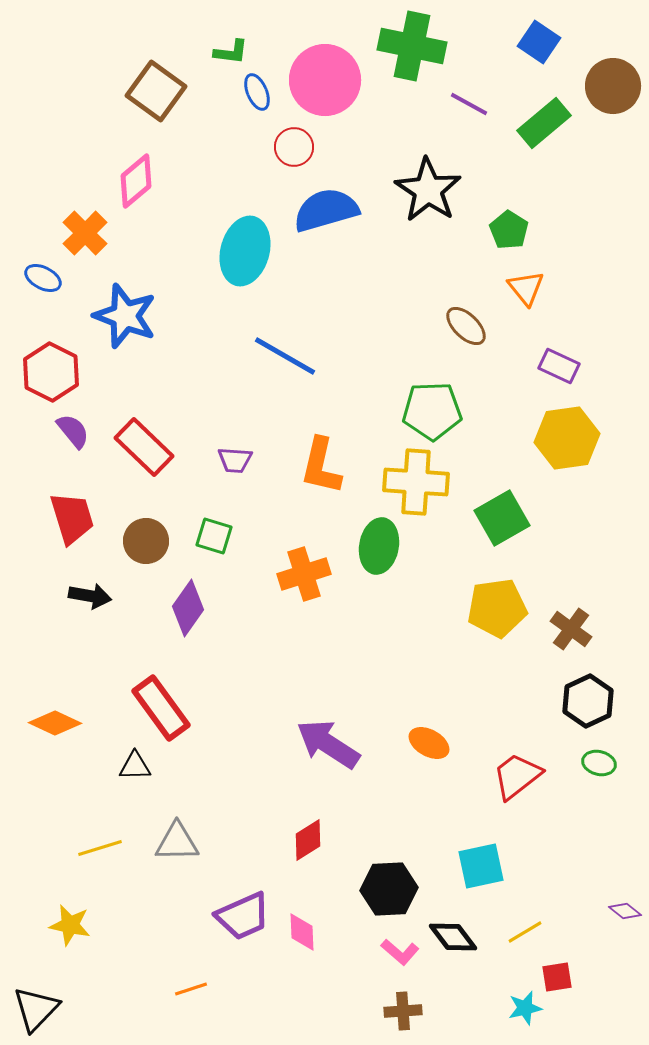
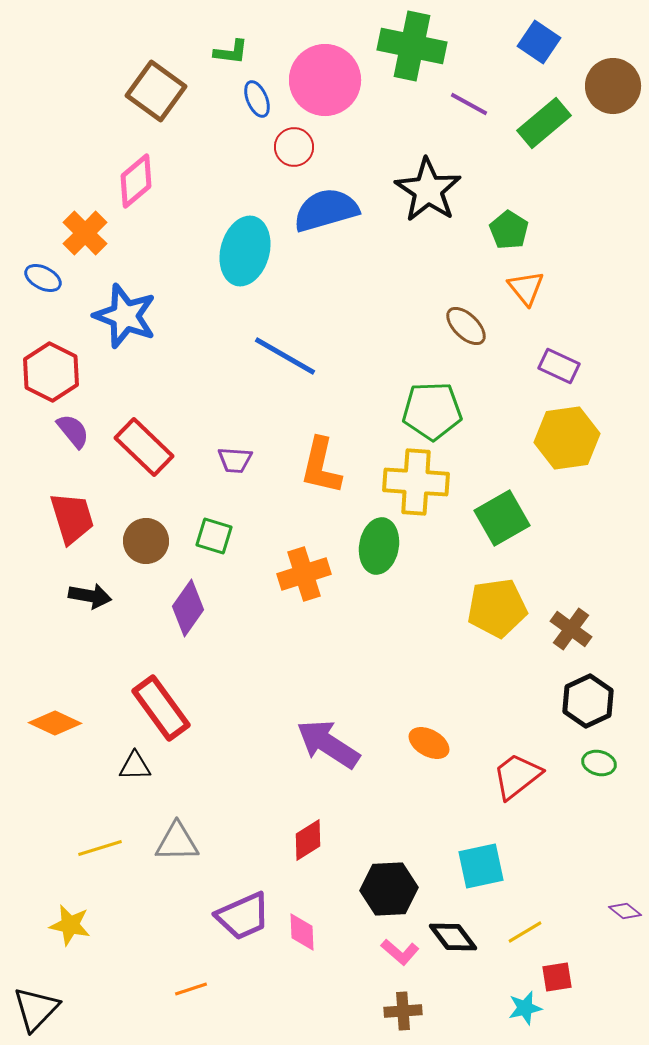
blue ellipse at (257, 92): moved 7 px down
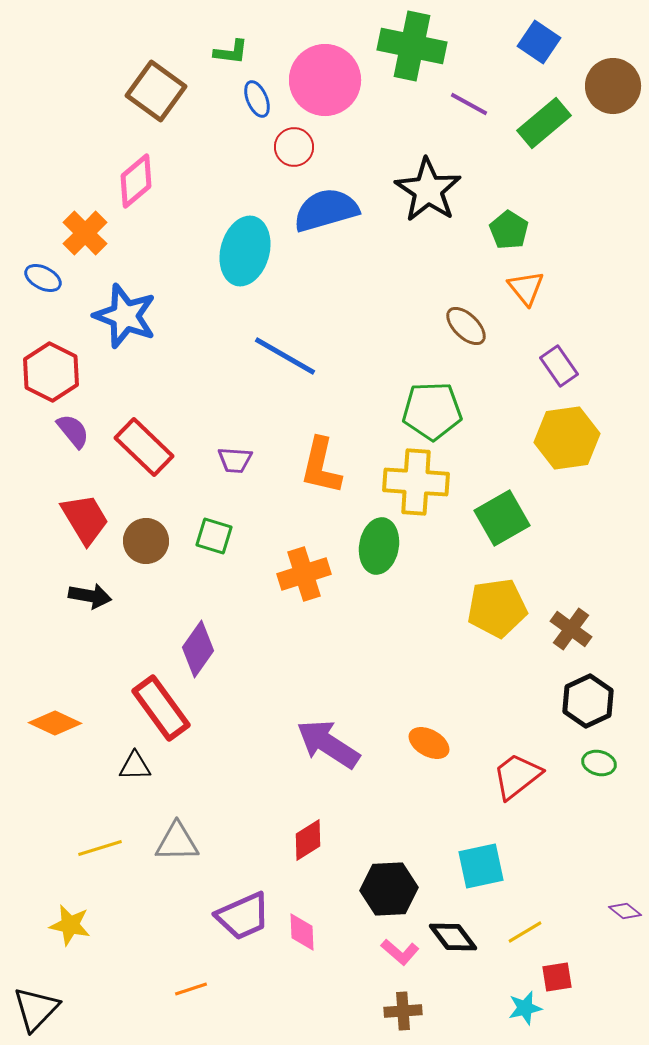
purple rectangle at (559, 366): rotated 30 degrees clockwise
red trapezoid at (72, 518): moved 13 px right, 1 px down; rotated 14 degrees counterclockwise
purple diamond at (188, 608): moved 10 px right, 41 px down
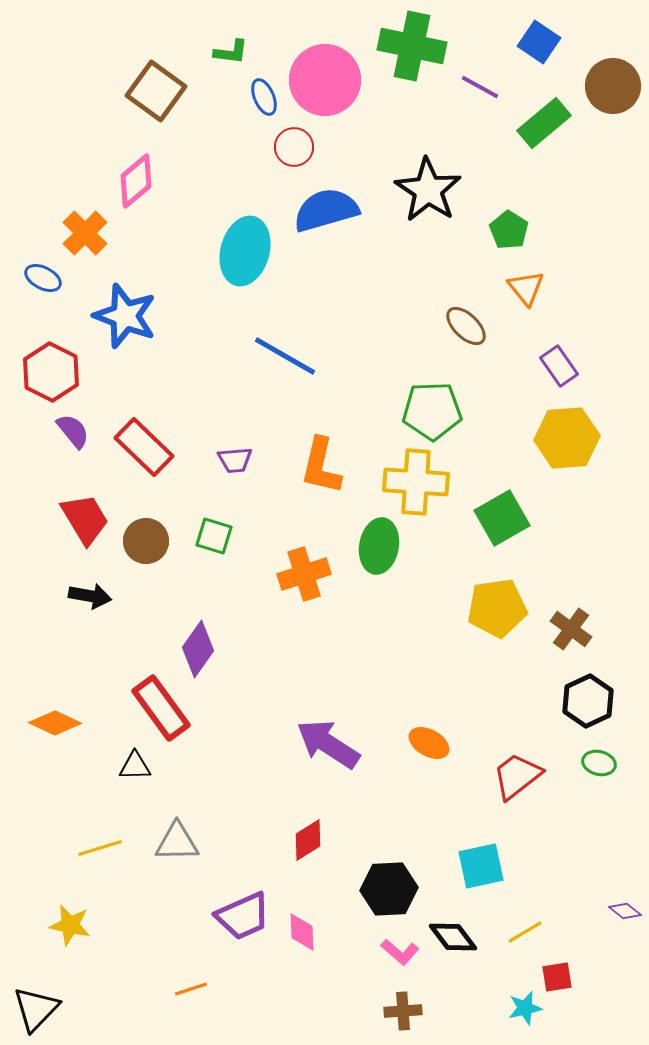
blue ellipse at (257, 99): moved 7 px right, 2 px up
purple line at (469, 104): moved 11 px right, 17 px up
yellow hexagon at (567, 438): rotated 4 degrees clockwise
purple trapezoid at (235, 460): rotated 9 degrees counterclockwise
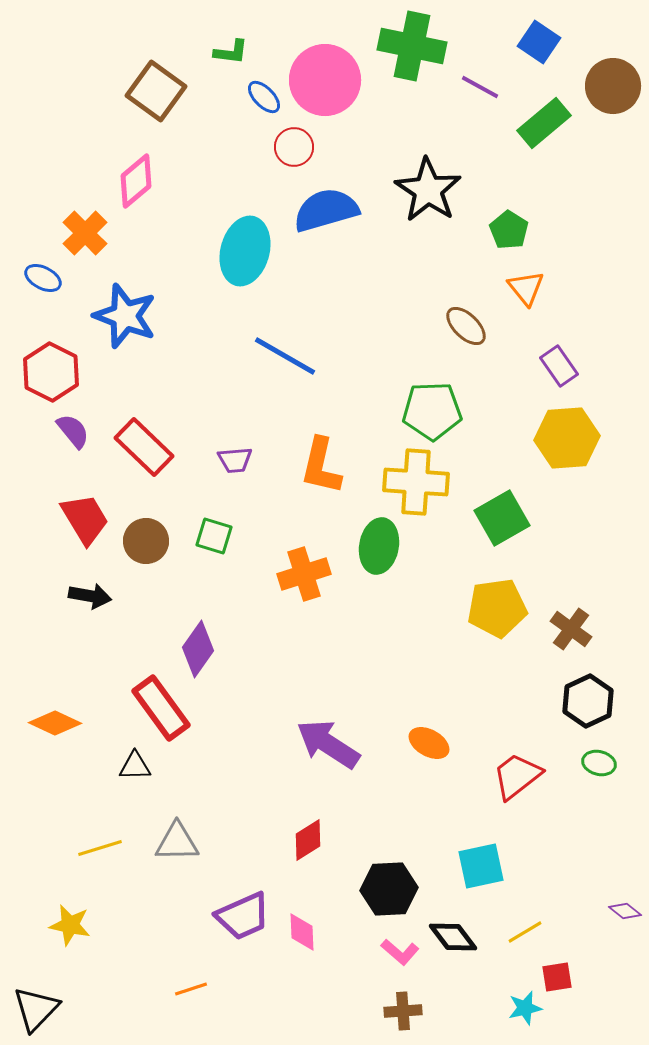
blue ellipse at (264, 97): rotated 21 degrees counterclockwise
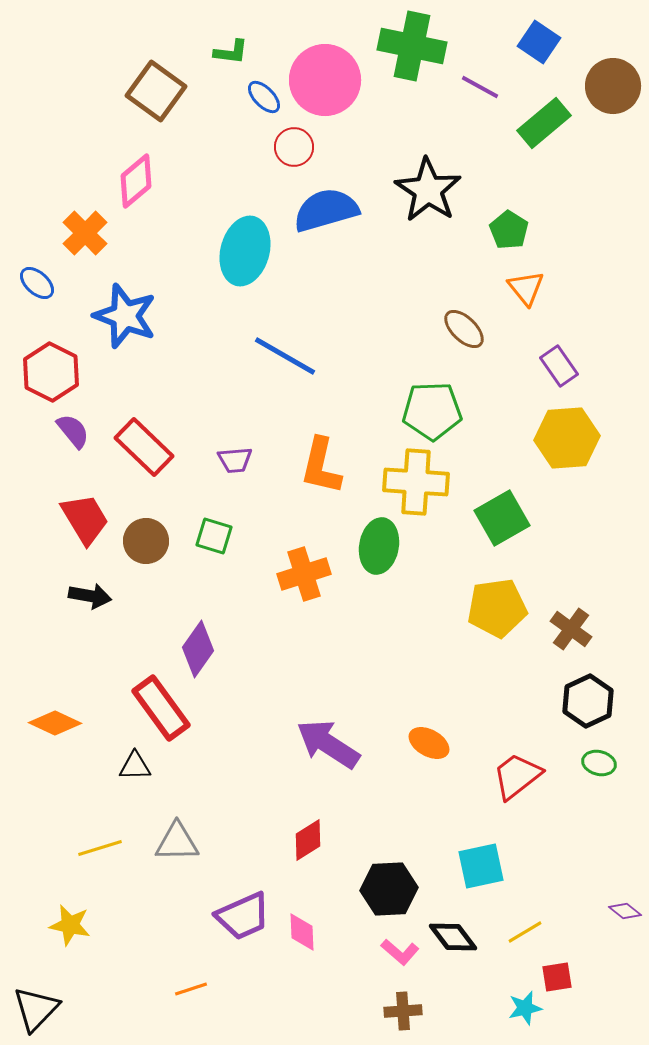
blue ellipse at (43, 278): moved 6 px left, 5 px down; rotated 15 degrees clockwise
brown ellipse at (466, 326): moved 2 px left, 3 px down
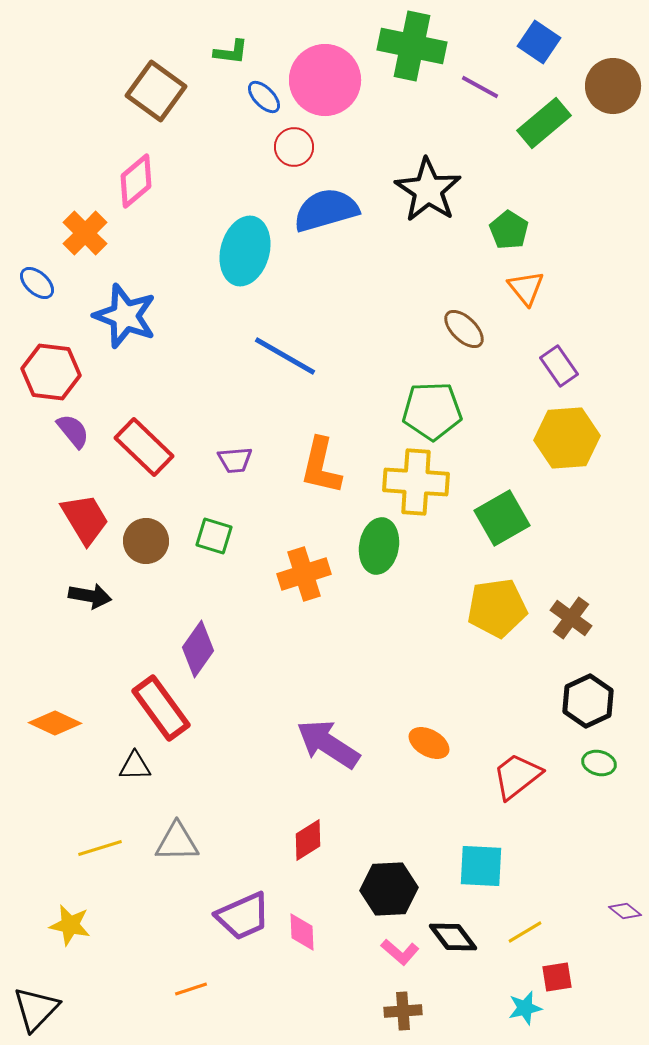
red hexagon at (51, 372): rotated 20 degrees counterclockwise
brown cross at (571, 629): moved 11 px up
cyan square at (481, 866): rotated 15 degrees clockwise
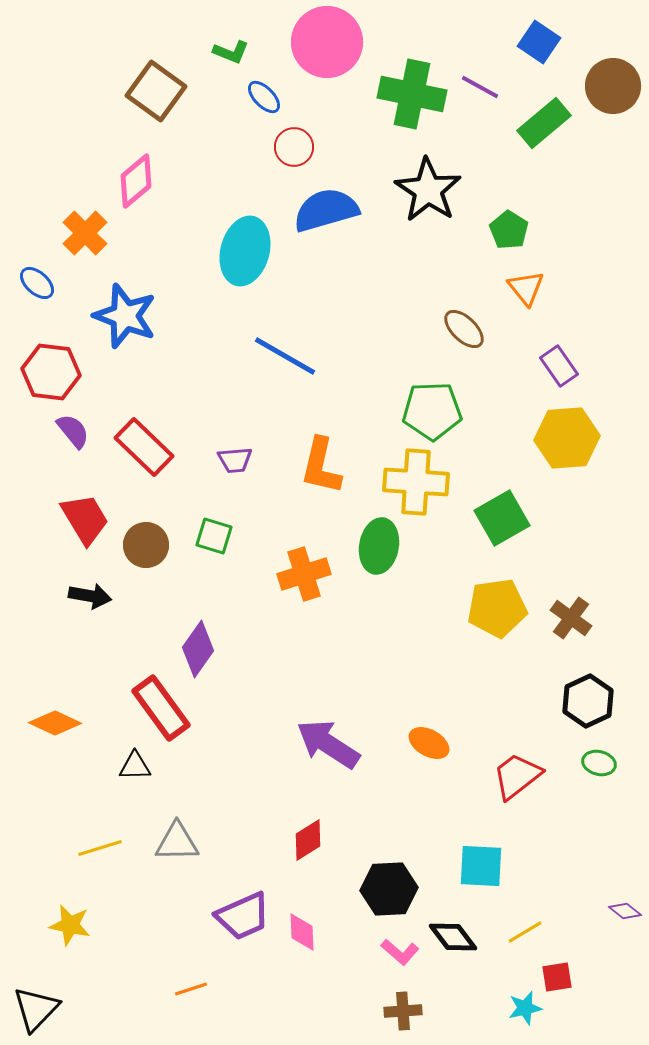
green cross at (412, 46): moved 48 px down
green L-shape at (231, 52): rotated 15 degrees clockwise
pink circle at (325, 80): moved 2 px right, 38 px up
brown circle at (146, 541): moved 4 px down
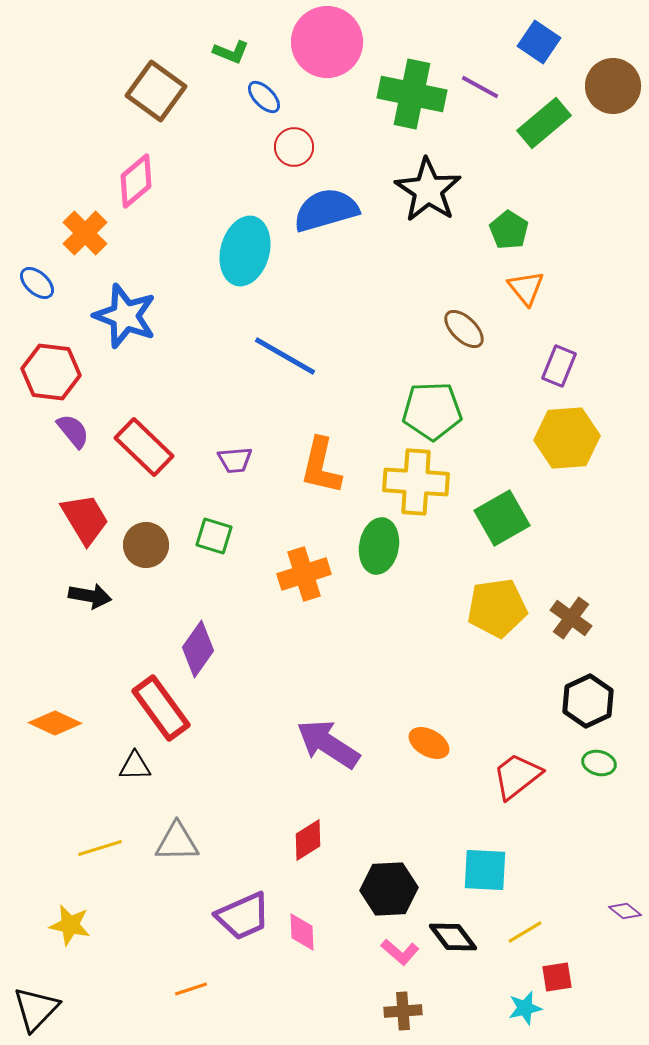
purple rectangle at (559, 366): rotated 57 degrees clockwise
cyan square at (481, 866): moved 4 px right, 4 px down
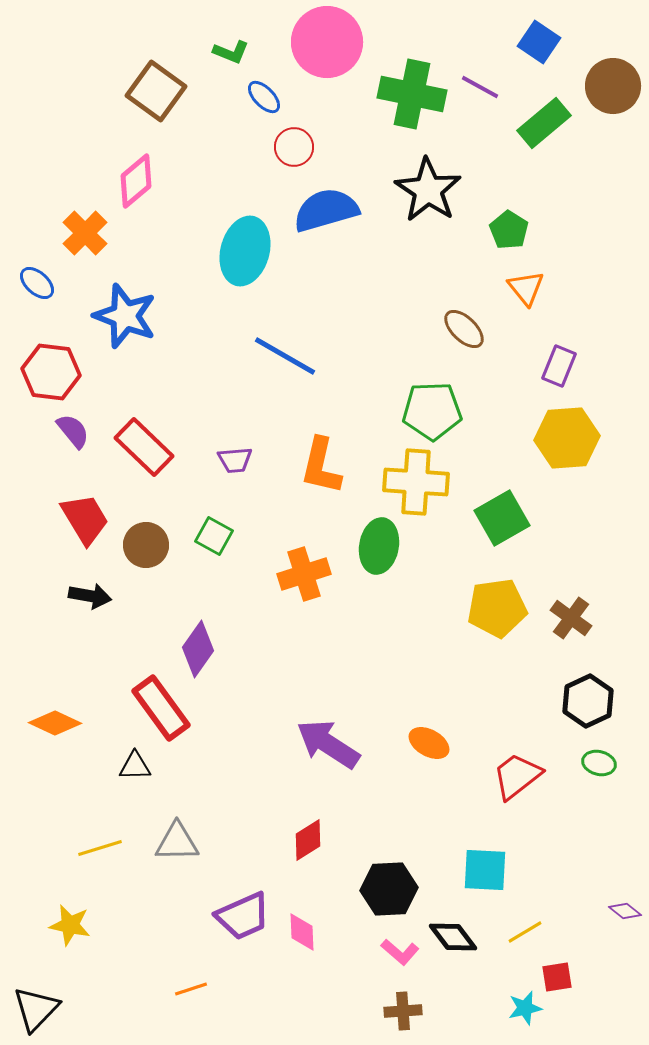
green square at (214, 536): rotated 12 degrees clockwise
